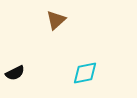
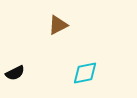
brown triangle: moved 2 px right, 5 px down; rotated 15 degrees clockwise
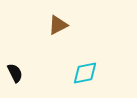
black semicircle: rotated 90 degrees counterclockwise
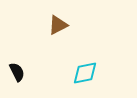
black semicircle: moved 2 px right, 1 px up
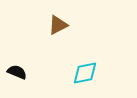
black semicircle: rotated 42 degrees counterclockwise
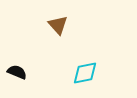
brown triangle: rotated 45 degrees counterclockwise
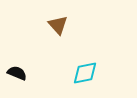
black semicircle: moved 1 px down
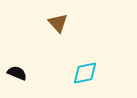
brown triangle: moved 2 px up
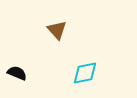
brown triangle: moved 1 px left, 7 px down
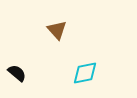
black semicircle: rotated 18 degrees clockwise
